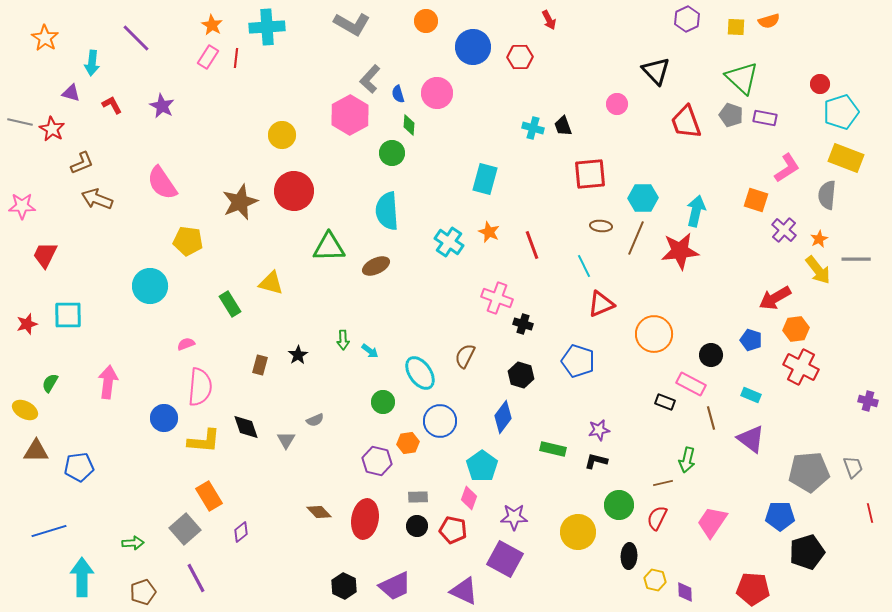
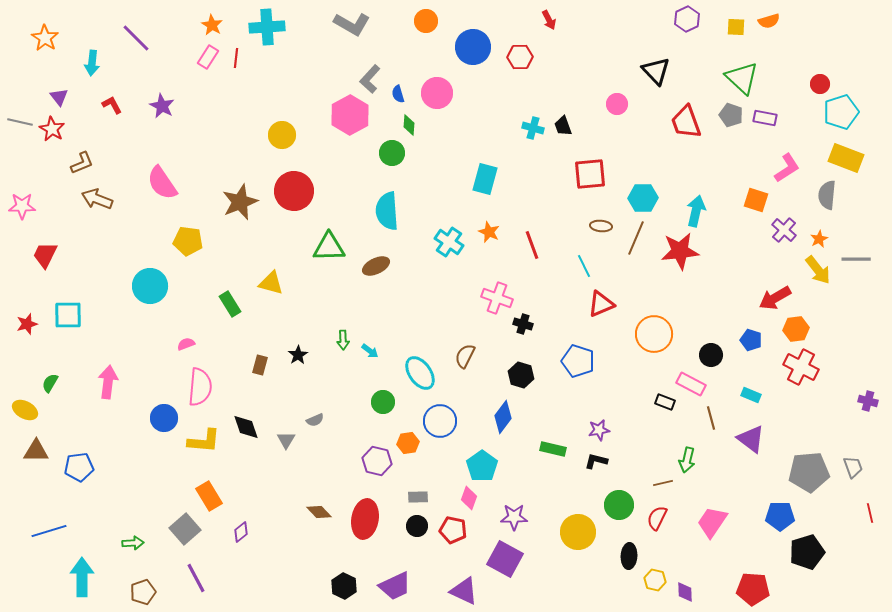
purple triangle at (71, 93): moved 12 px left, 4 px down; rotated 36 degrees clockwise
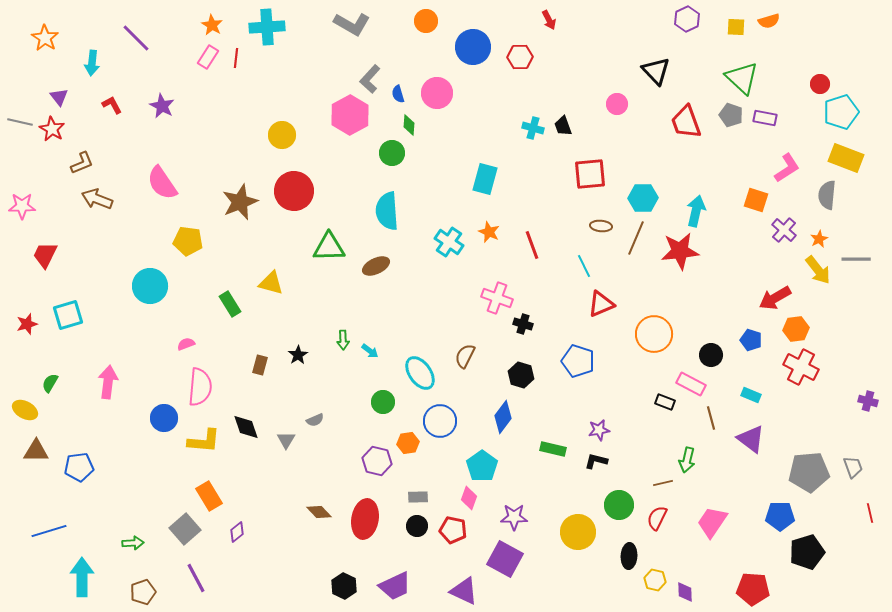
cyan square at (68, 315): rotated 16 degrees counterclockwise
purple diamond at (241, 532): moved 4 px left
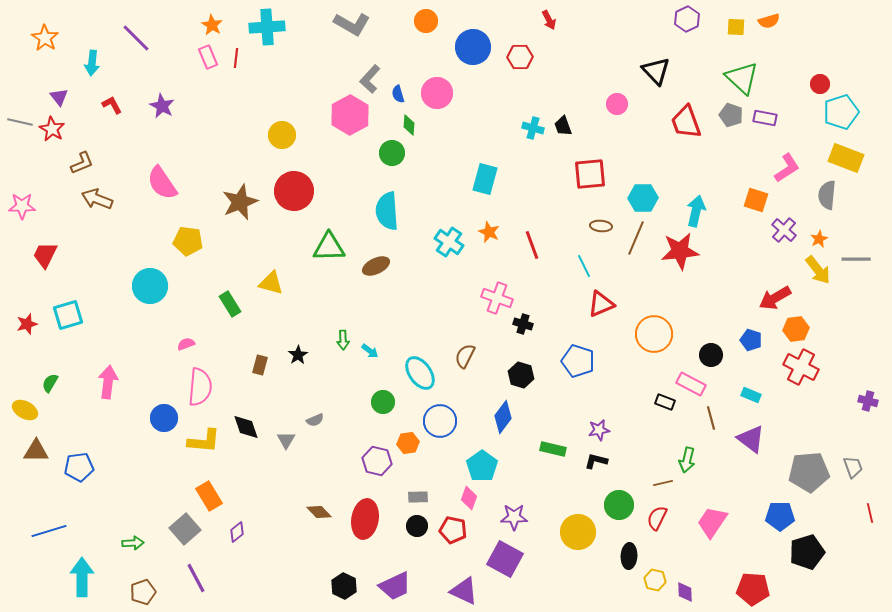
pink rectangle at (208, 57): rotated 55 degrees counterclockwise
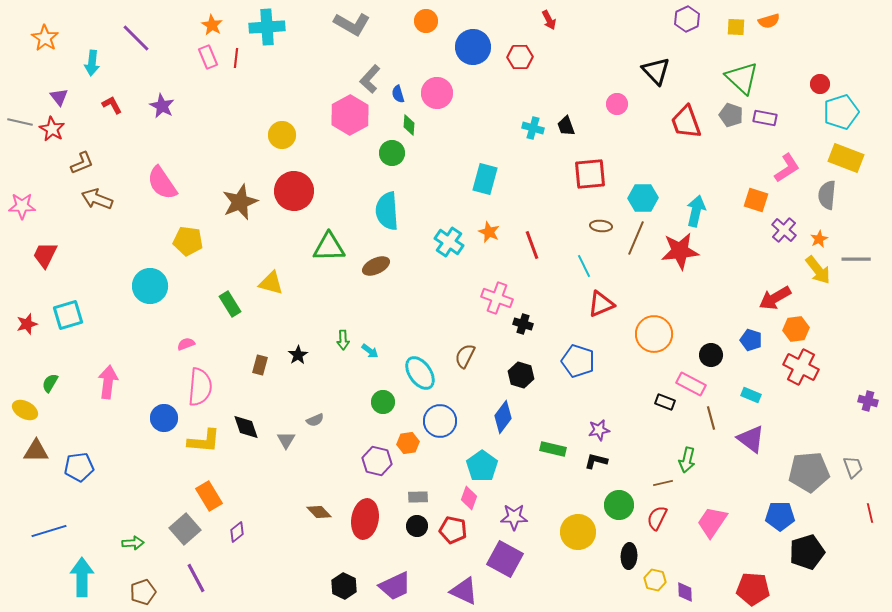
black trapezoid at (563, 126): moved 3 px right
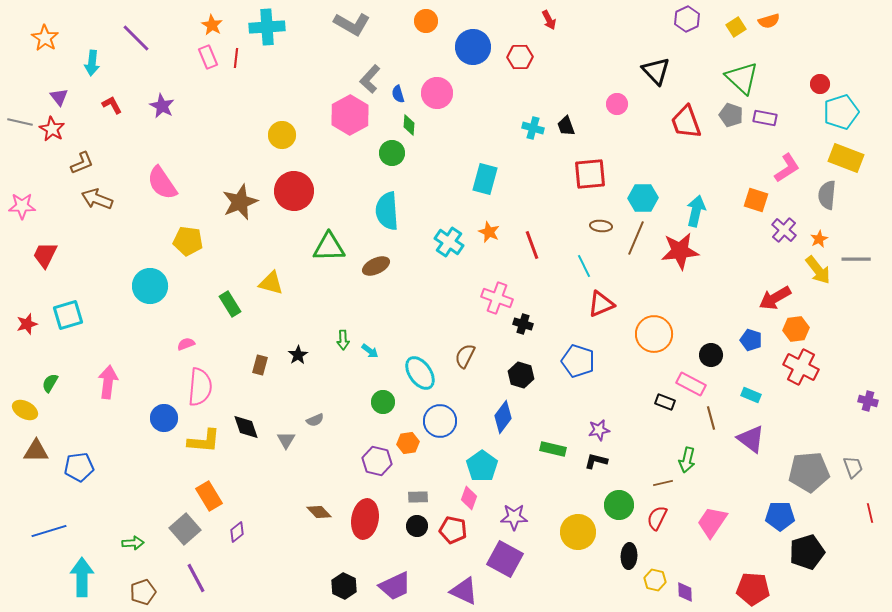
yellow square at (736, 27): rotated 36 degrees counterclockwise
